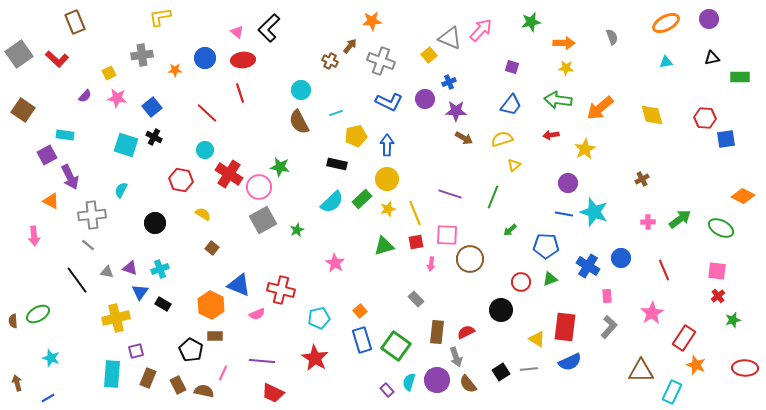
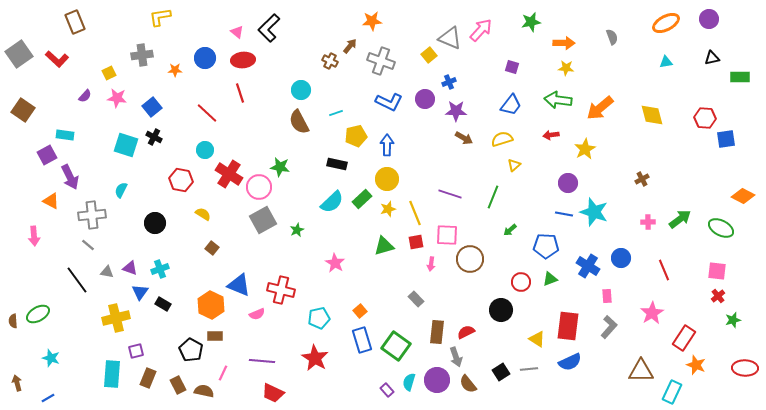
red rectangle at (565, 327): moved 3 px right, 1 px up
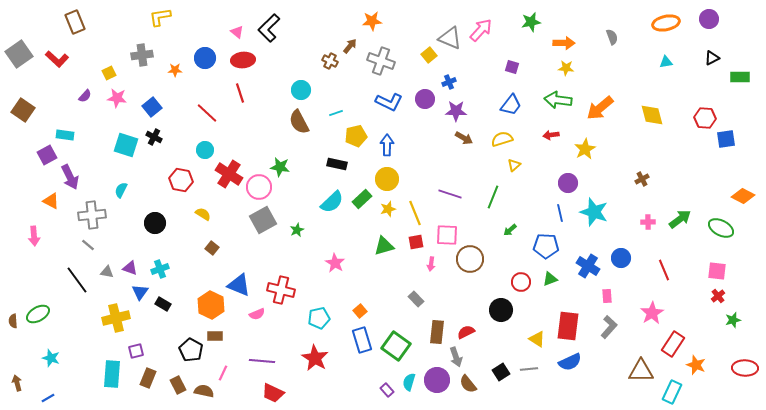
orange ellipse at (666, 23): rotated 16 degrees clockwise
black triangle at (712, 58): rotated 14 degrees counterclockwise
blue line at (564, 214): moved 4 px left, 1 px up; rotated 66 degrees clockwise
red rectangle at (684, 338): moved 11 px left, 6 px down
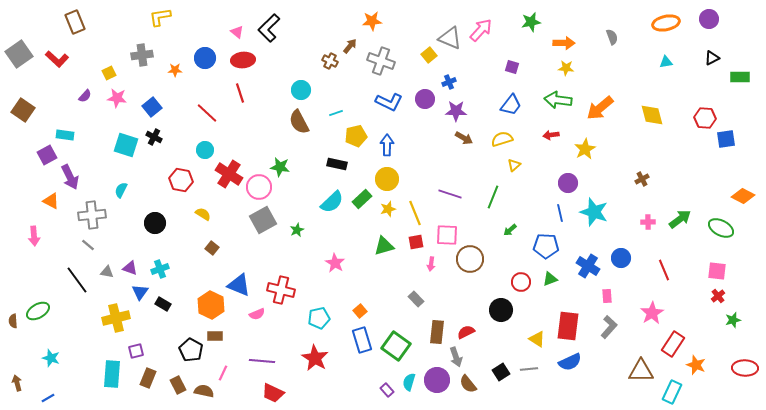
green ellipse at (38, 314): moved 3 px up
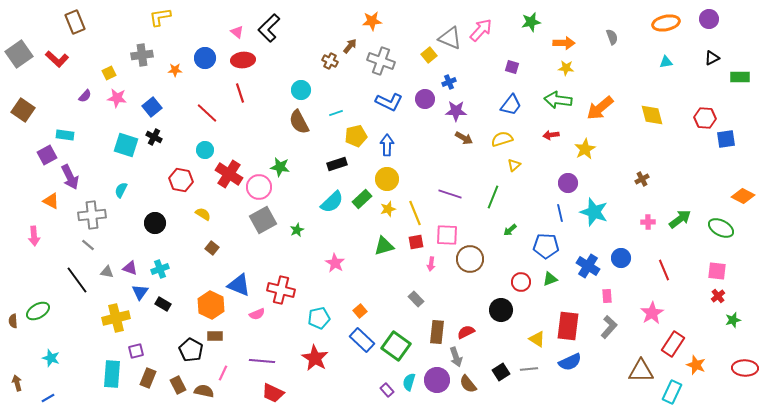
black rectangle at (337, 164): rotated 30 degrees counterclockwise
blue rectangle at (362, 340): rotated 30 degrees counterclockwise
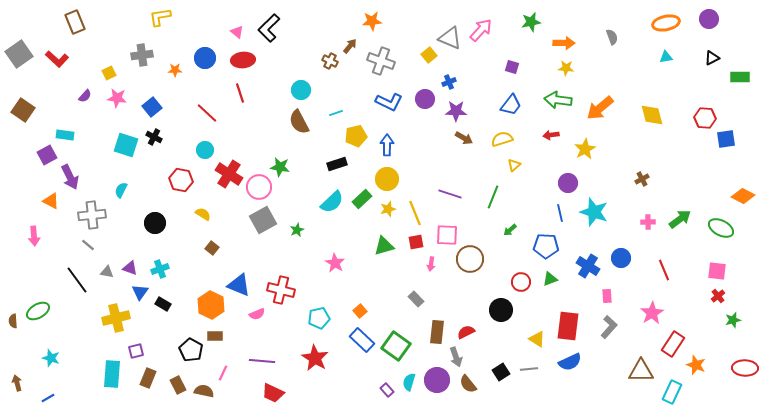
cyan triangle at (666, 62): moved 5 px up
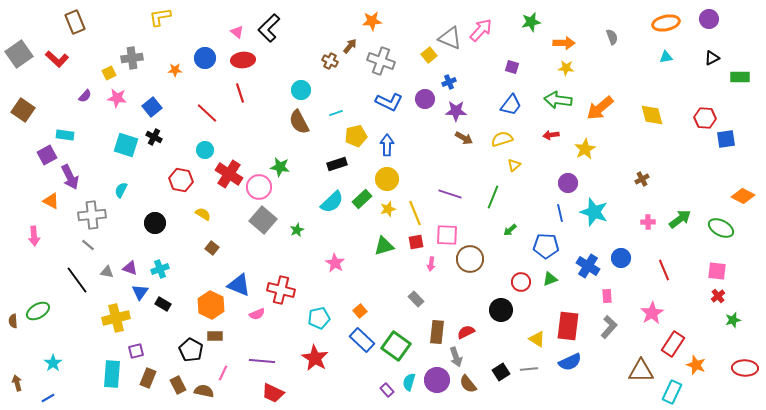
gray cross at (142, 55): moved 10 px left, 3 px down
gray square at (263, 220): rotated 20 degrees counterclockwise
cyan star at (51, 358): moved 2 px right, 5 px down; rotated 18 degrees clockwise
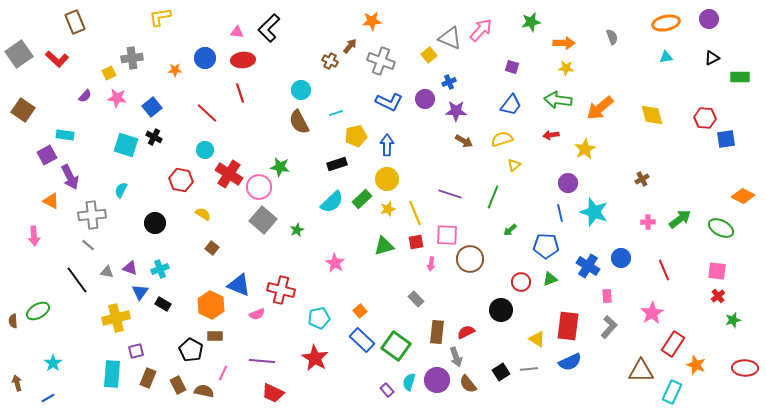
pink triangle at (237, 32): rotated 32 degrees counterclockwise
brown arrow at (464, 138): moved 3 px down
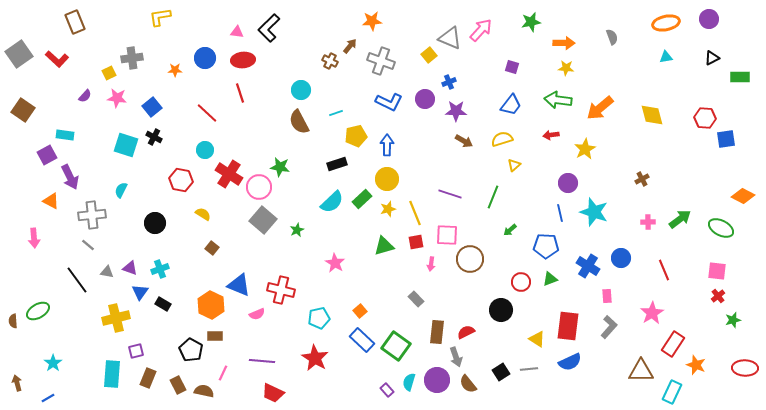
pink arrow at (34, 236): moved 2 px down
